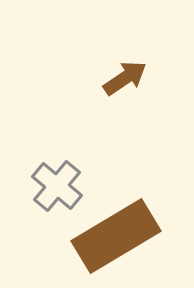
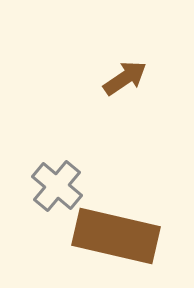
brown rectangle: rotated 44 degrees clockwise
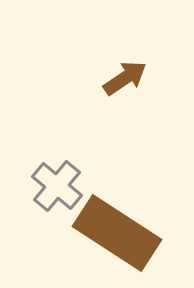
brown rectangle: moved 1 px right, 3 px up; rotated 20 degrees clockwise
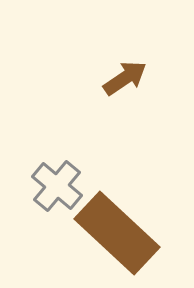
brown rectangle: rotated 10 degrees clockwise
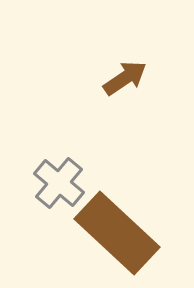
gray cross: moved 2 px right, 3 px up
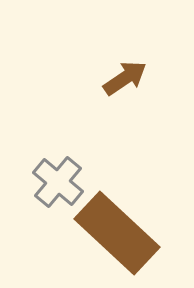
gray cross: moved 1 px left, 1 px up
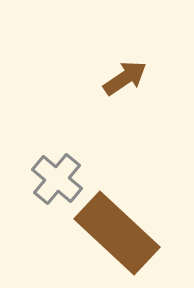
gray cross: moved 1 px left, 3 px up
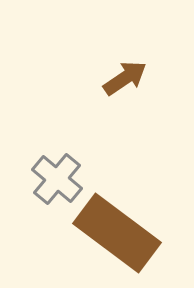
brown rectangle: rotated 6 degrees counterclockwise
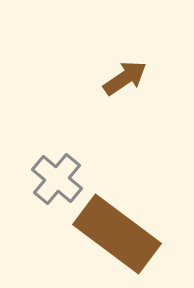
brown rectangle: moved 1 px down
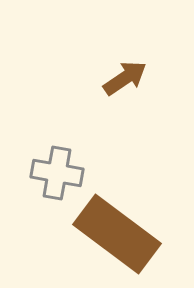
gray cross: moved 6 px up; rotated 30 degrees counterclockwise
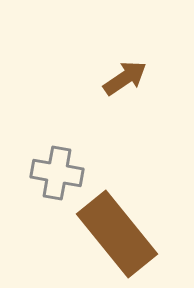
brown rectangle: rotated 14 degrees clockwise
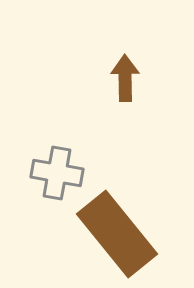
brown arrow: rotated 57 degrees counterclockwise
